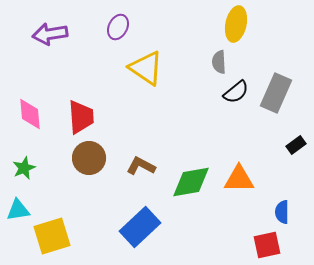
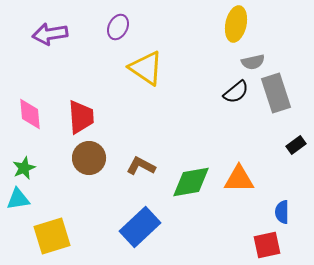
gray semicircle: moved 34 px right; rotated 100 degrees counterclockwise
gray rectangle: rotated 42 degrees counterclockwise
cyan triangle: moved 11 px up
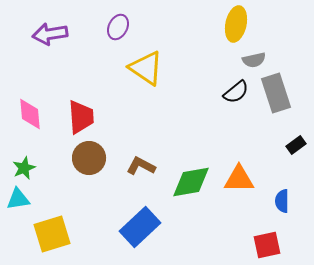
gray semicircle: moved 1 px right, 2 px up
blue semicircle: moved 11 px up
yellow square: moved 2 px up
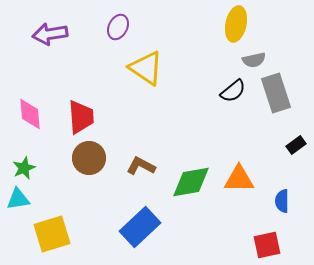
black semicircle: moved 3 px left, 1 px up
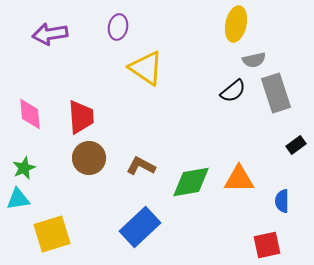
purple ellipse: rotated 15 degrees counterclockwise
